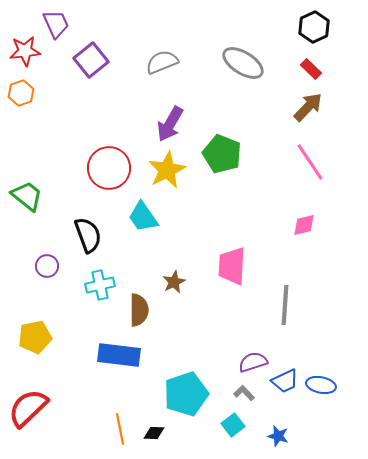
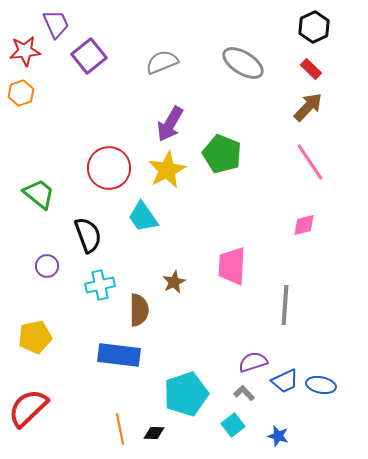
purple square: moved 2 px left, 4 px up
green trapezoid: moved 12 px right, 2 px up
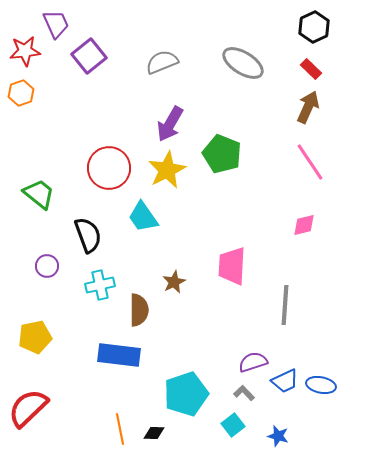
brown arrow: rotated 20 degrees counterclockwise
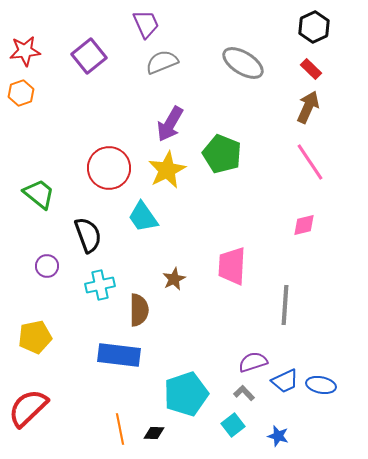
purple trapezoid: moved 90 px right
brown star: moved 3 px up
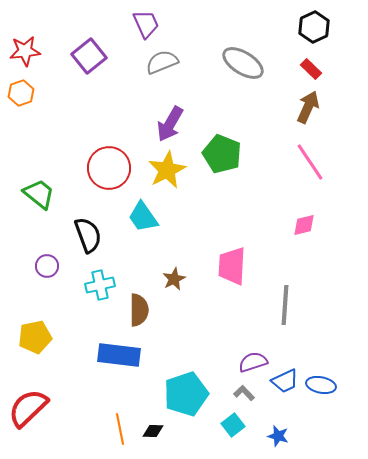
black diamond: moved 1 px left, 2 px up
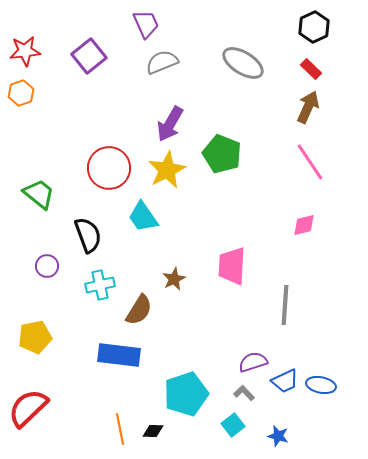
brown semicircle: rotated 32 degrees clockwise
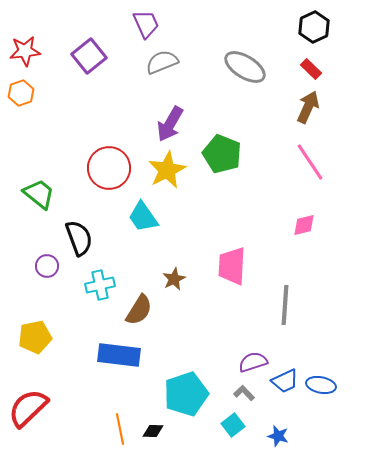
gray ellipse: moved 2 px right, 4 px down
black semicircle: moved 9 px left, 3 px down
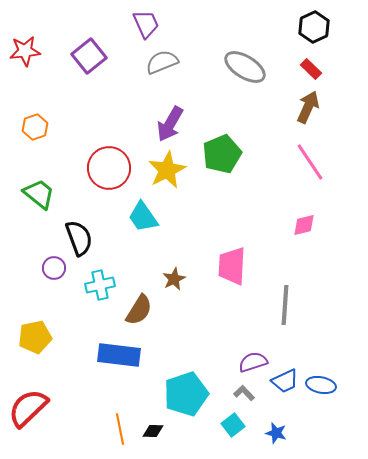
orange hexagon: moved 14 px right, 34 px down
green pentagon: rotated 27 degrees clockwise
purple circle: moved 7 px right, 2 px down
blue star: moved 2 px left, 3 px up
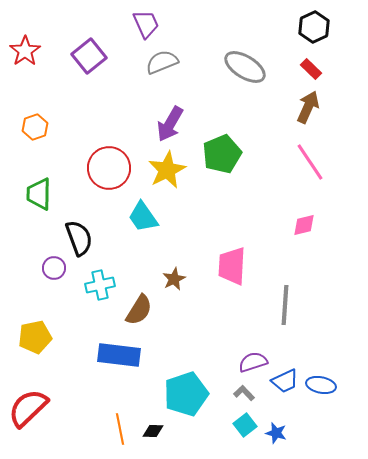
red star: rotated 28 degrees counterclockwise
green trapezoid: rotated 128 degrees counterclockwise
cyan square: moved 12 px right
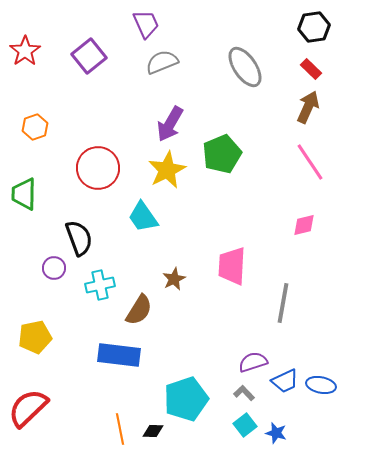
black hexagon: rotated 16 degrees clockwise
gray ellipse: rotated 24 degrees clockwise
red circle: moved 11 px left
green trapezoid: moved 15 px left
gray line: moved 2 px left, 2 px up; rotated 6 degrees clockwise
cyan pentagon: moved 5 px down
